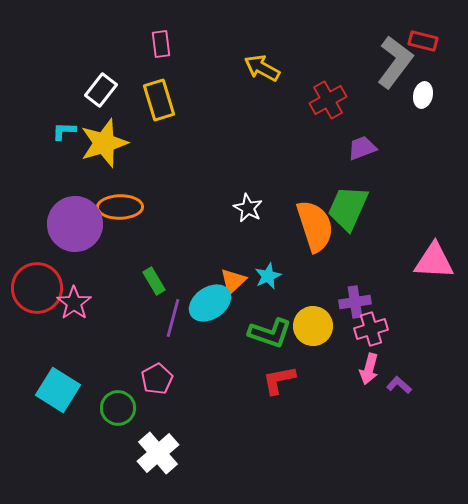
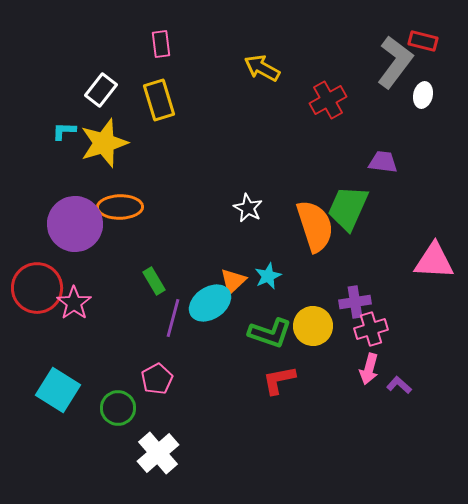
purple trapezoid: moved 21 px right, 14 px down; rotated 28 degrees clockwise
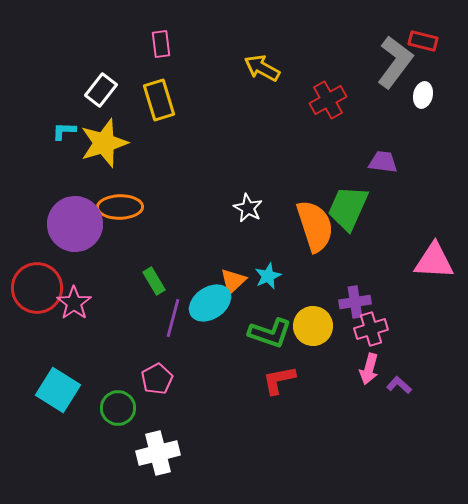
white cross: rotated 27 degrees clockwise
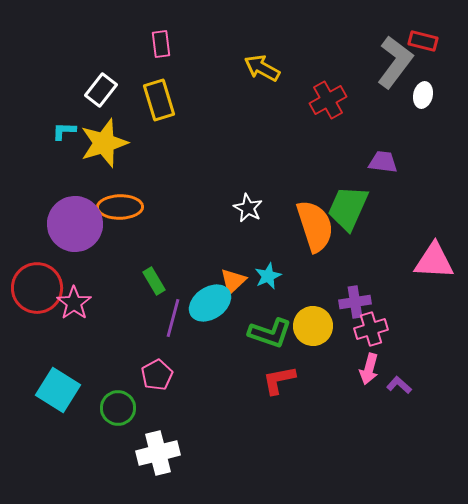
pink pentagon: moved 4 px up
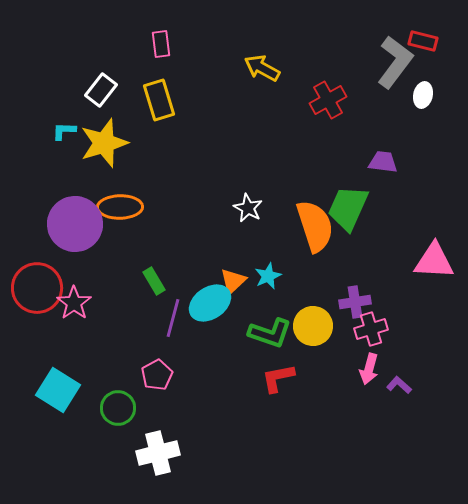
red L-shape: moved 1 px left, 2 px up
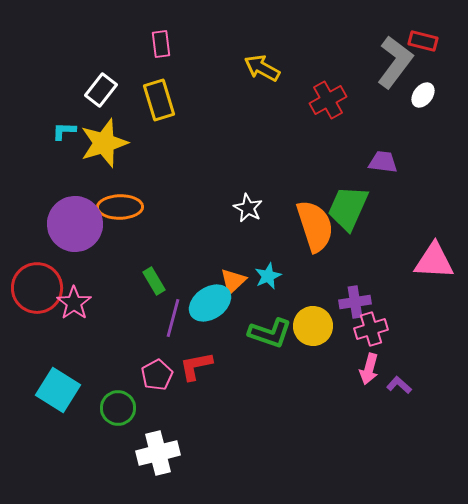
white ellipse: rotated 25 degrees clockwise
red L-shape: moved 82 px left, 12 px up
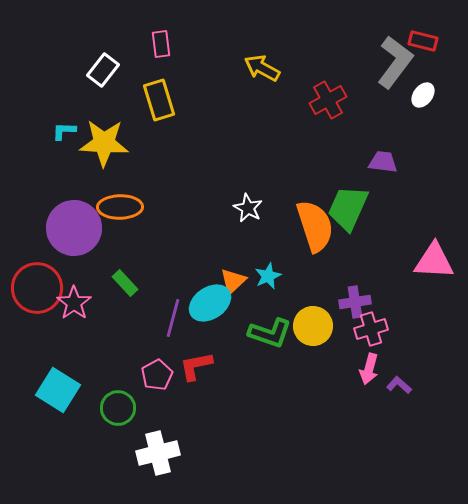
white rectangle: moved 2 px right, 20 px up
yellow star: rotated 21 degrees clockwise
purple circle: moved 1 px left, 4 px down
green rectangle: moved 29 px left, 2 px down; rotated 12 degrees counterclockwise
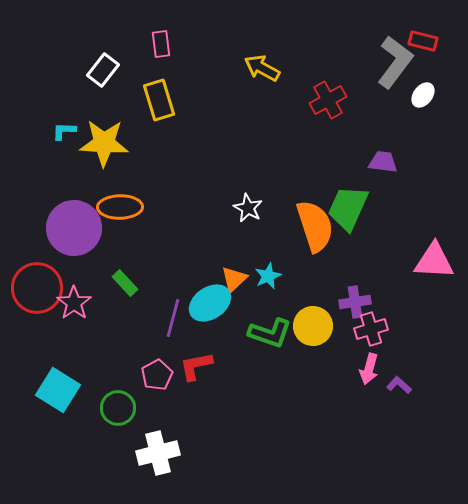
orange triangle: moved 1 px right, 2 px up
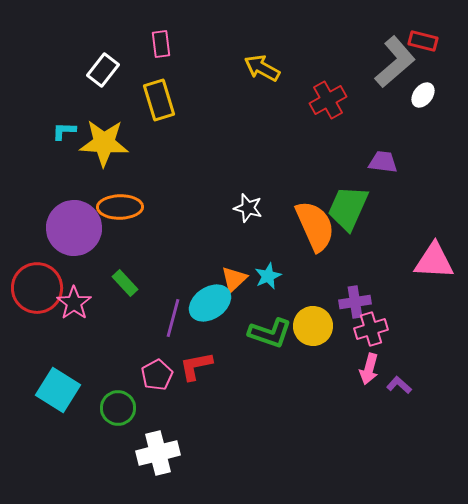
gray L-shape: rotated 12 degrees clockwise
white star: rotated 12 degrees counterclockwise
orange semicircle: rotated 6 degrees counterclockwise
